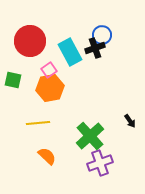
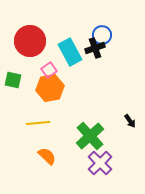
purple cross: rotated 25 degrees counterclockwise
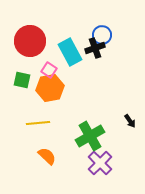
pink square: rotated 21 degrees counterclockwise
green square: moved 9 px right
green cross: rotated 12 degrees clockwise
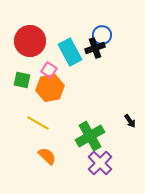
yellow line: rotated 35 degrees clockwise
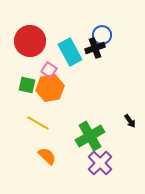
green square: moved 5 px right, 5 px down
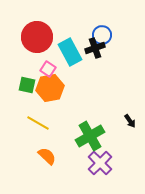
red circle: moved 7 px right, 4 px up
pink square: moved 1 px left, 1 px up
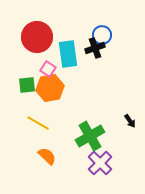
cyan rectangle: moved 2 px left, 2 px down; rotated 20 degrees clockwise
green square: rotated 18 degrees counterclockwise
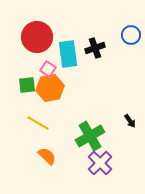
blue circle: moved 29 px right
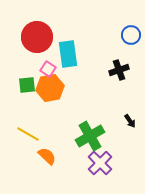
black cross: moved 24 px right, 22 px down
yellow line: moved 10 px left, 11 px down
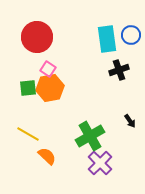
cyan rectangle: moved 39 px right, 15 px up
green square: moved 1 px right, 3 px down
